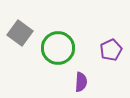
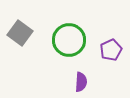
green circle: moved 11 px right, 8 px up
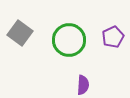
purple pentagon: moved 2 px right, 13 px up
purple semicircle: moved 2 px right, 3 px down
